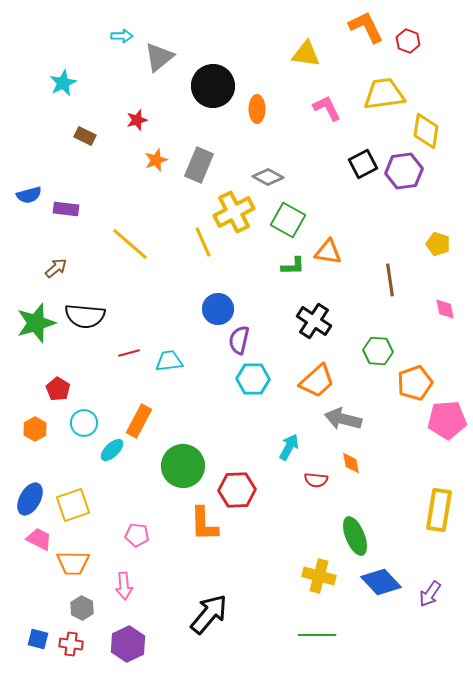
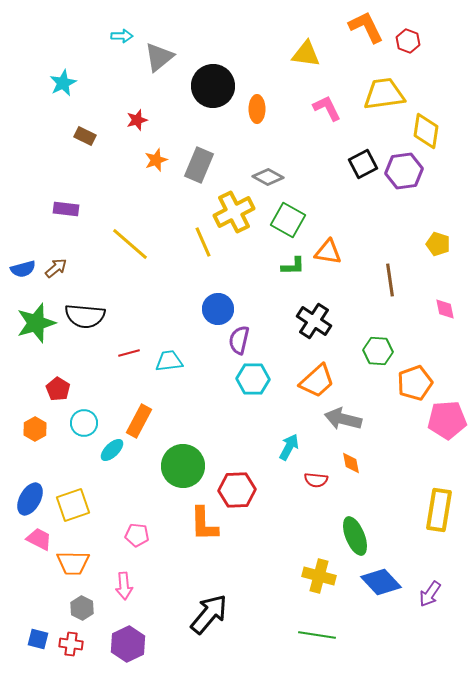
blue semicircle at (29, 195): moved 6 px left, 74 px down
green line at (317, 635): rotated 9 degrees clockwise
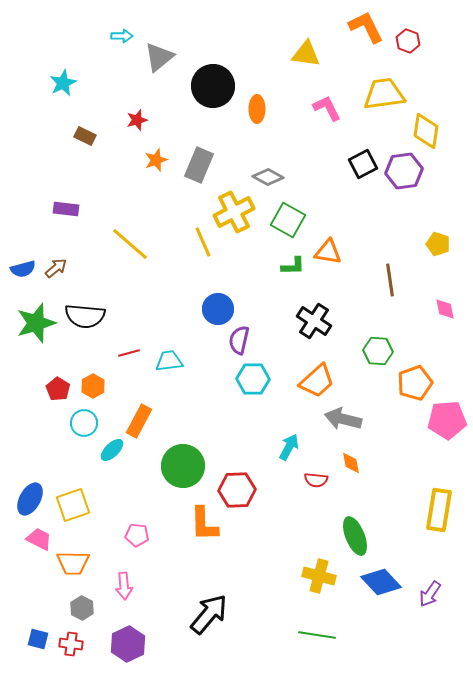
orange hexagon at (35, 429): moved 58 px right, 43 px up
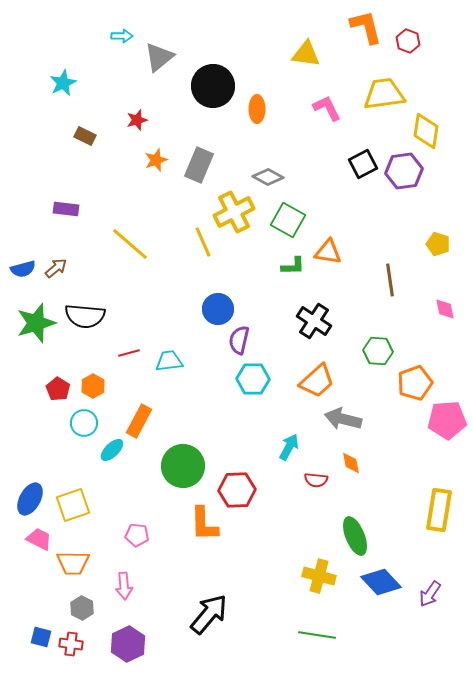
orange L-shape at (366, 27): rotated 12 degrees clockwise
blue square at (38, 639): moved 3 px right, 2 px up
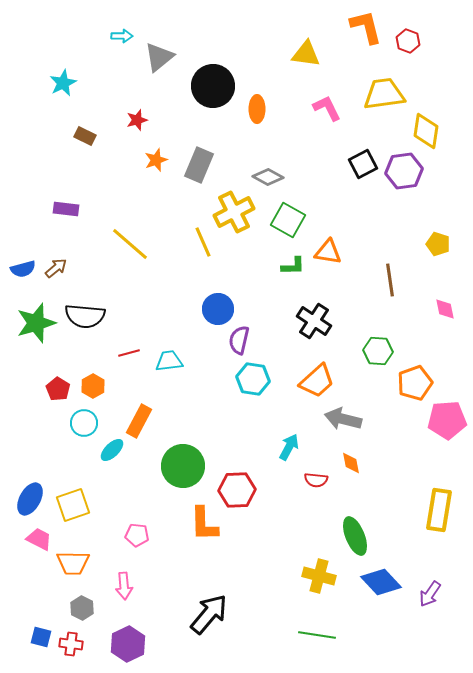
cyan hexagon at (253, 379): rotated 8 degrees clockwise
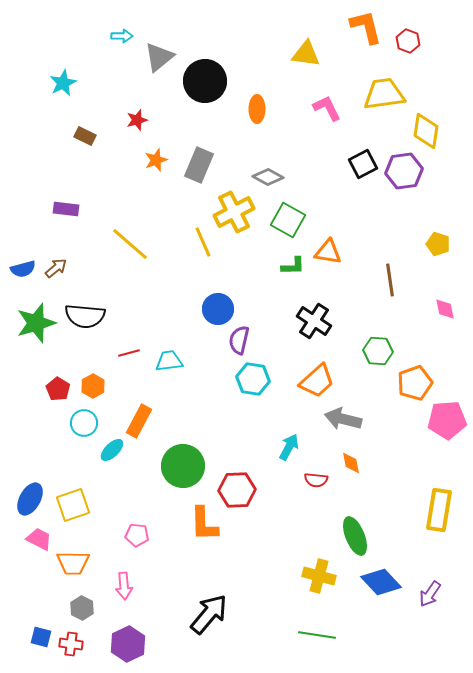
black circle at (213, 86): moved 8 px left, 5 px up
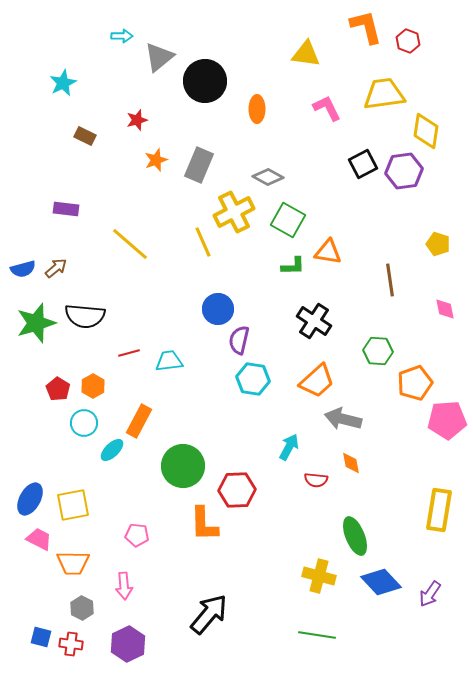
yellow square at (73, 505): rotated 8 degrees clockwise
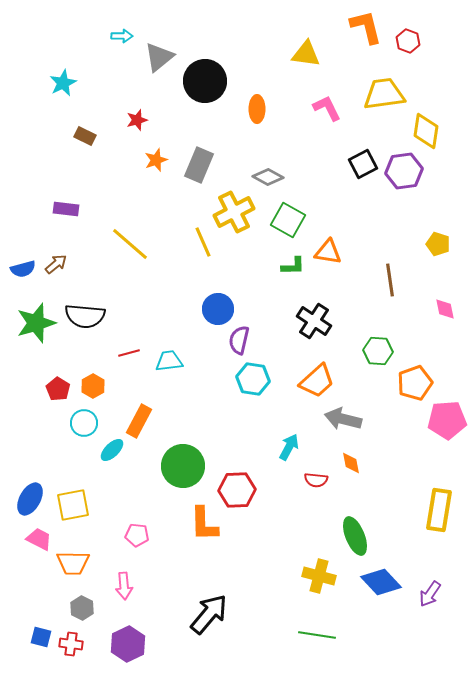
brown arrow at (56, 268): moved 4 px up
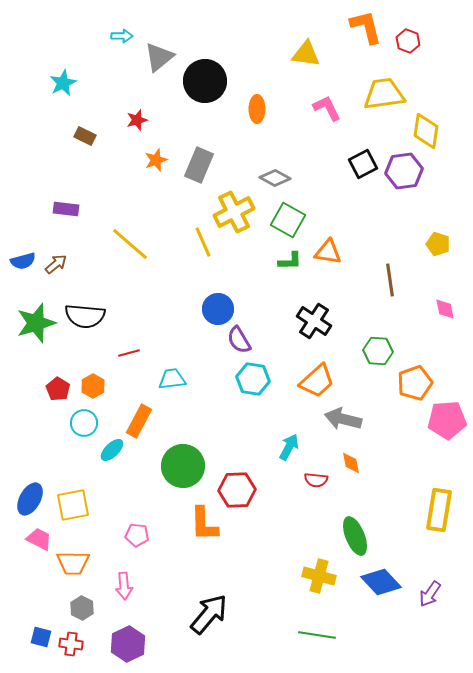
gray diamond at (268, 177): moved 7 px right, 1 px down
green L-shape at (293, 266): moved 3 px left, 5 px up
blue semicircle at (23, 269): moved 8 px up
purple semicircle at (239, 340): rotated 44 degrees counterclockwise
cyan trapezoid at (169, 361): moved 3 px right, 18 px down
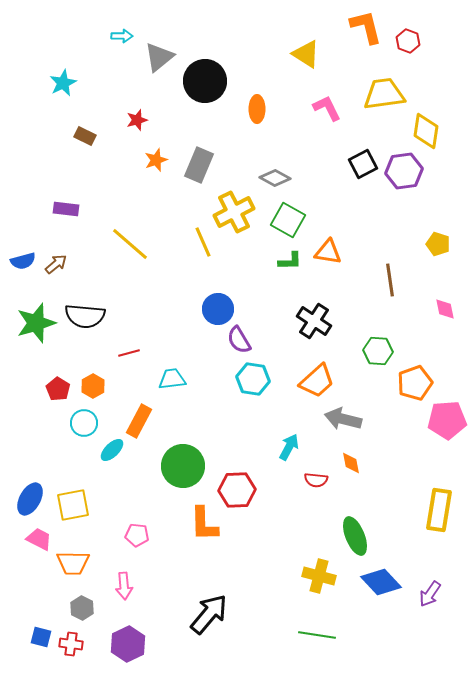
yellow triangle at (306, 54): rotated 24 degrees clockwise
